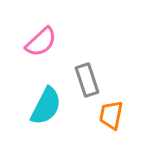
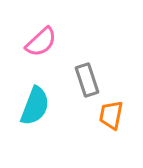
cyan semicircle: moved 11 px left; rotated 6 degrees counterclockwise
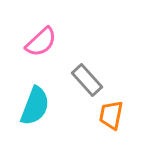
gray rectangle: rotated 24 degrees counterclockwise
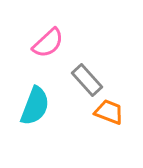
pink semicircle: moved 7 px right, 1 px down
orange trapezoid: moved 2 px left, 3 px up; rotated 100 degrees clockwise
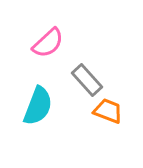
cyan semicircle: moved 3 px right
orange trapezoid: moved 1 px left, 1 px up
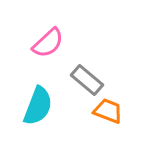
gray rectangle: rotated 8 degrees counterclockwise
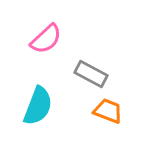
pink semicircle: moved 2 px left, 4 px up
gray rectangle: moved 4 px right, 6 px up; rotated 12 degrees counterclockwise
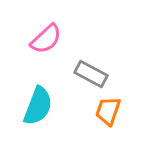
orange trapezoid: rotated 92 degrees counterclockwise
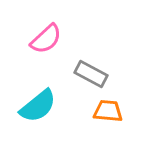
cyan semicircle: rotated 30 degrees clockwise
orange trapezoid: rotated 76 degrees clockwise
